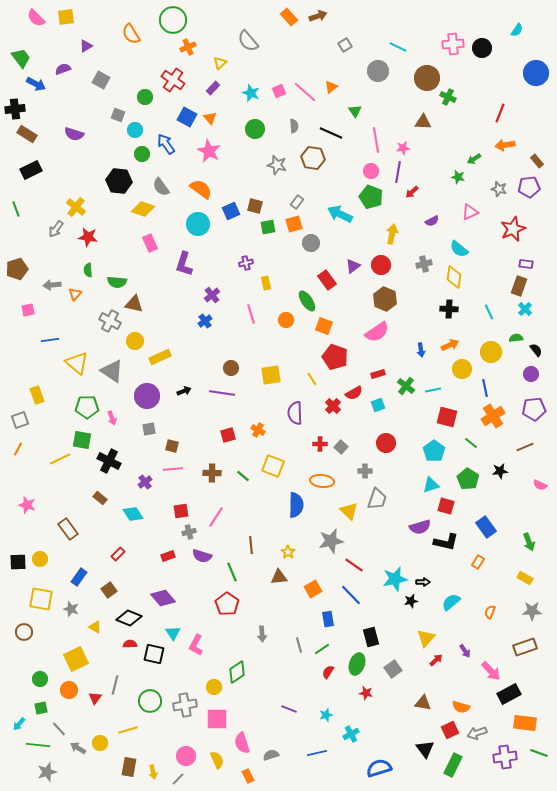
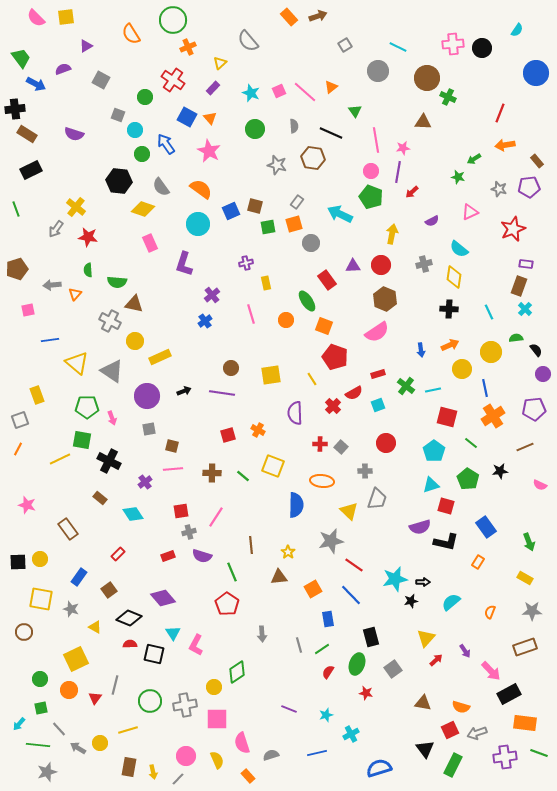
purple triangle at (353, 266): rotated 35 degrees clockwise
purple circle at (531, 374): moved 12 px right
orange rectangle at (248, 776): rotated 16 degrees counterclockwise
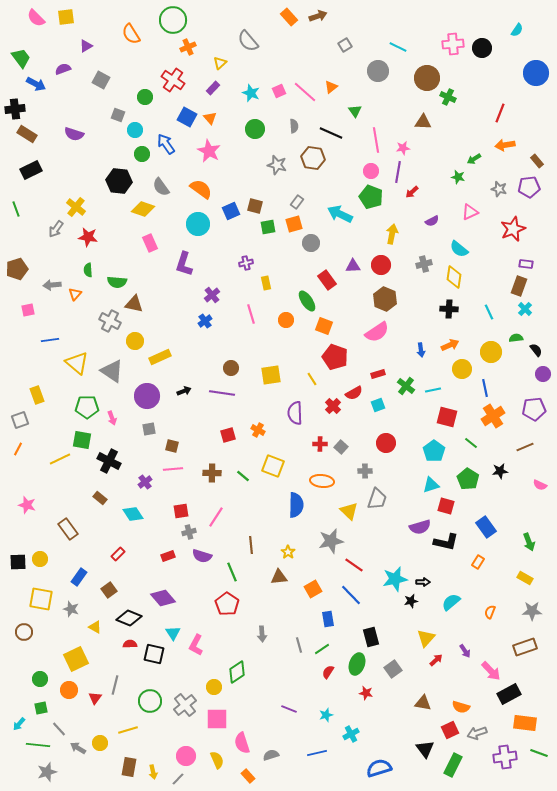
gray cross at (185, 705): rotated 30 degrees counterclockwise
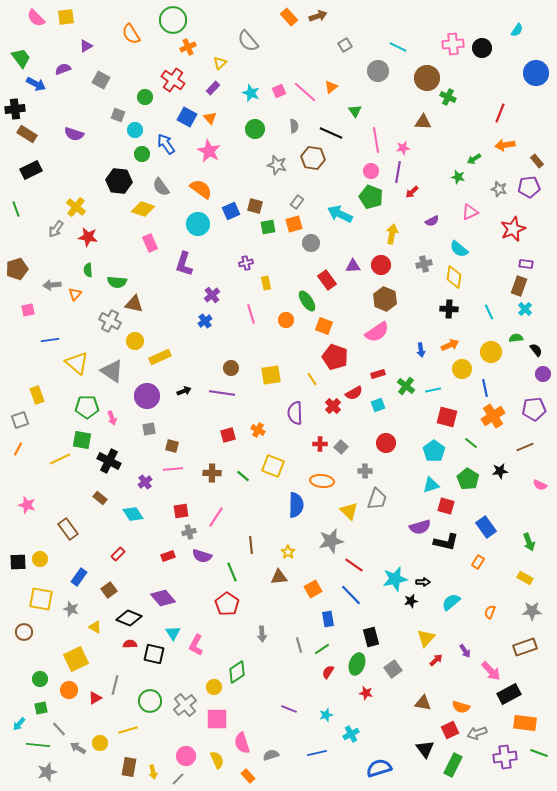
red triangle at (95, 698): rotated 24 degrees clockwise
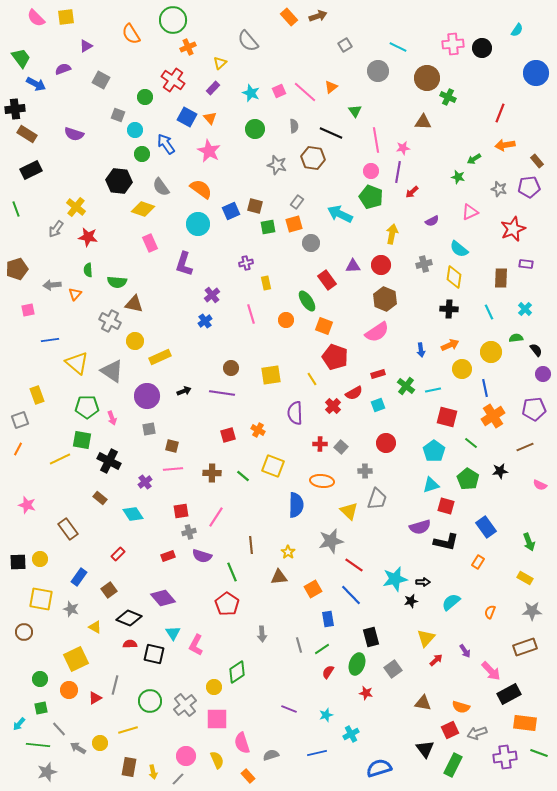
brown rectangle at (519, 286): moved 18 px left, 8 px up; rotated 18 degrees counterclockwise
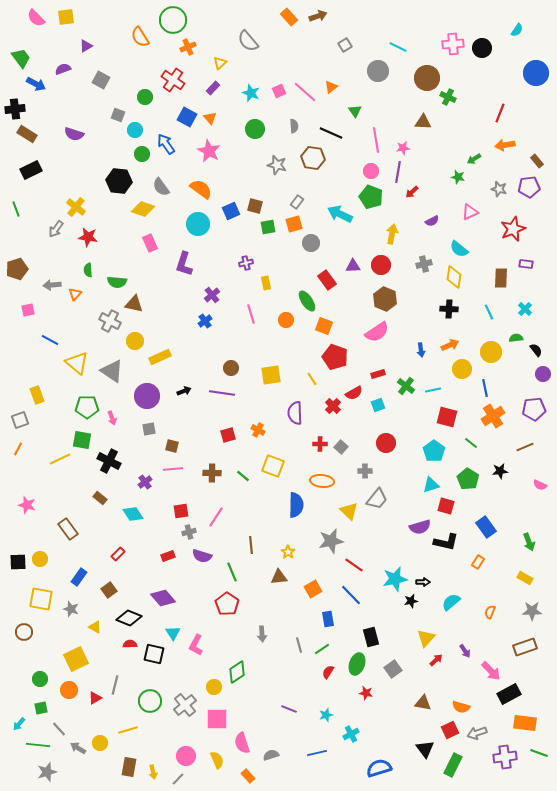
orange semicircle at (131, 34): moved 9 px right, 3 px down
blue line at (50, 340): rotated 36 degrees clockwise
gray trapezoid at (377, 499): rotated 20 degrees clockwise
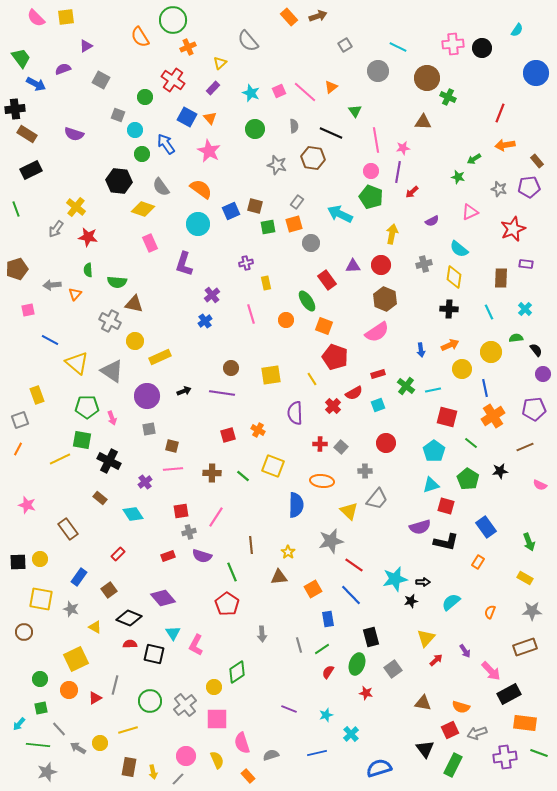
cyan cross at (351, 734): rotated 14 degrees counterclockwise
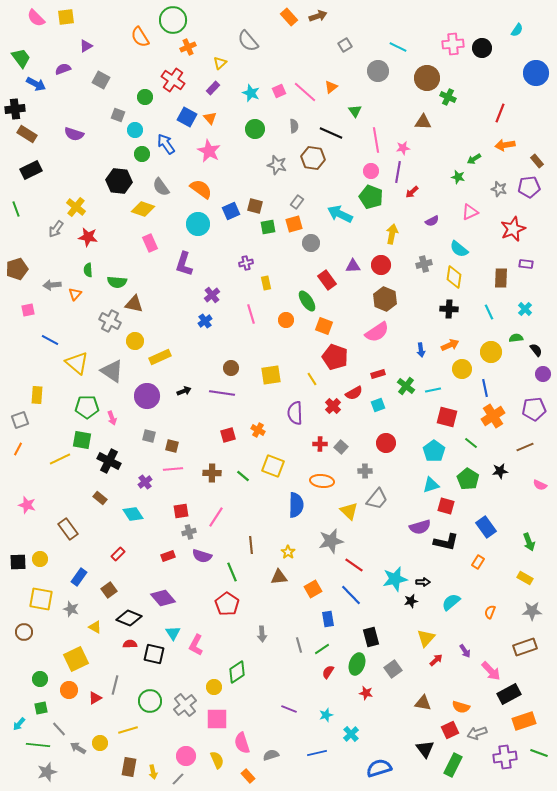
yellow rectangle at (37, 395): rotated 24 degrees clockwise
gray square at (149, 429): moved 7 px down; rotated 24 degrees clockwise
orange rectangle at (525, 723): moved 1 px left, 2 px up; rotated 25 degrees counterclockwise
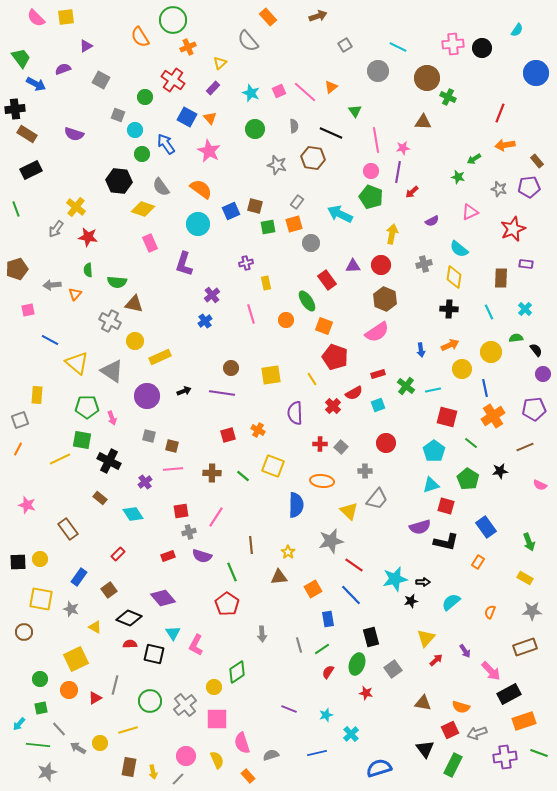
orange rectangle at (289, 17): moved 21 px left
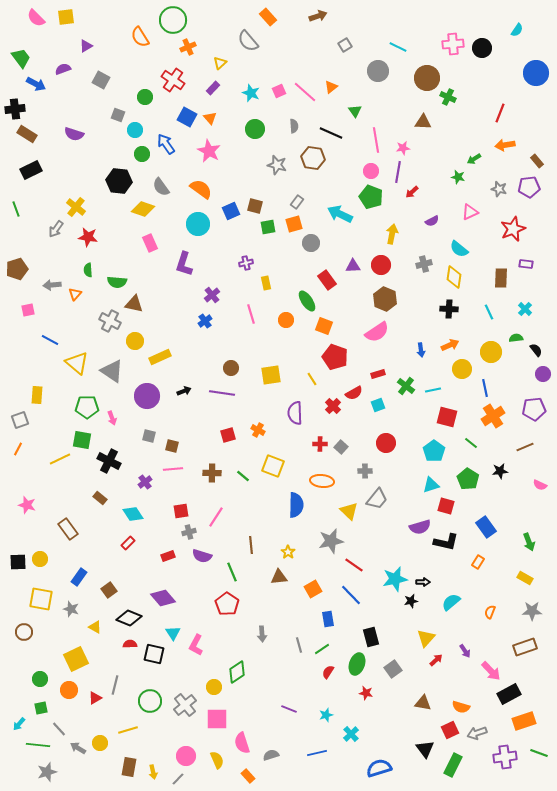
red rectangle at (118, 554): moved 10 px right, 11 px up
